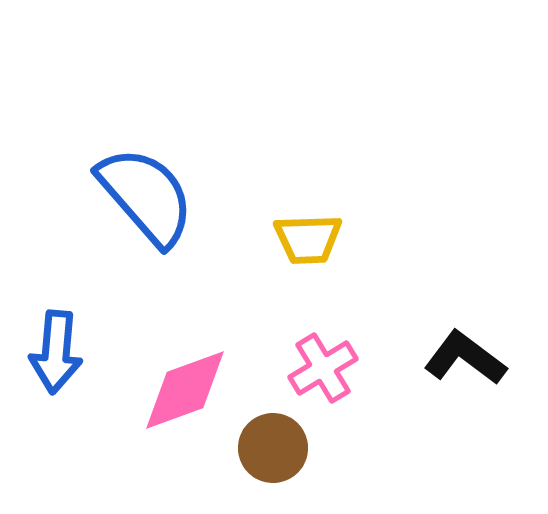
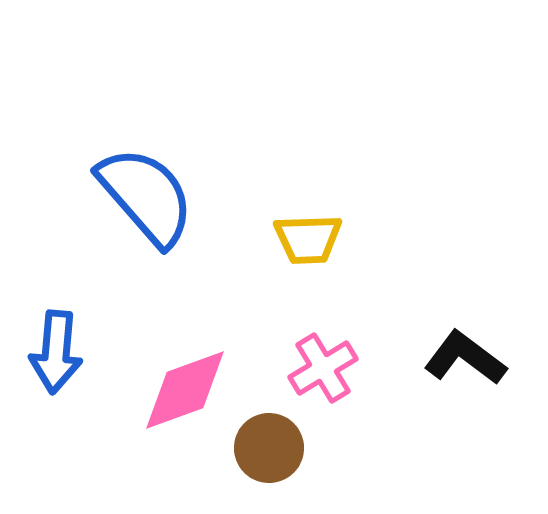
brown circle: moved 4 px left
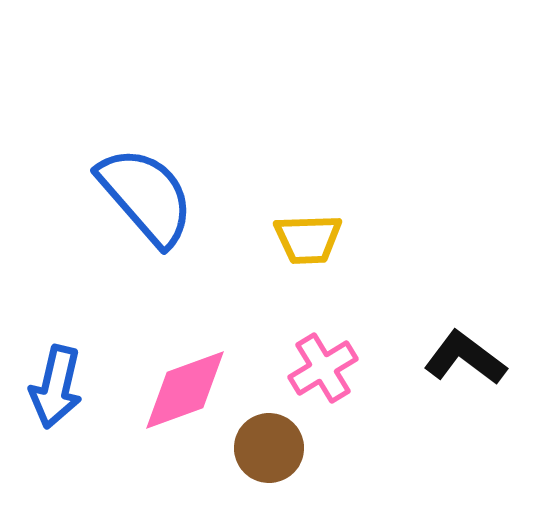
blue arrow: moved 35 px down; rotated 8 degrees clockwise
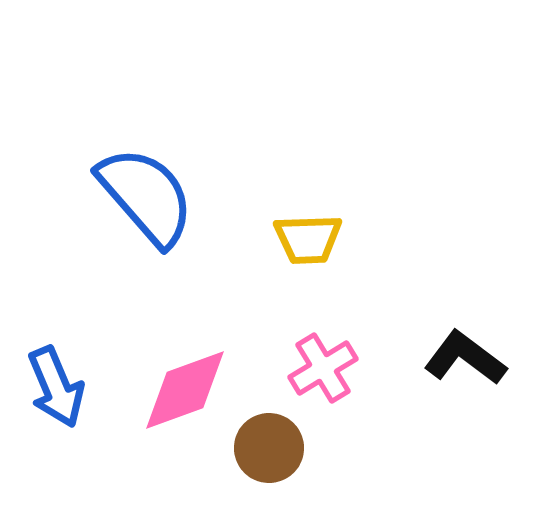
blue arrow: rotated 36 degrees counterclockwise
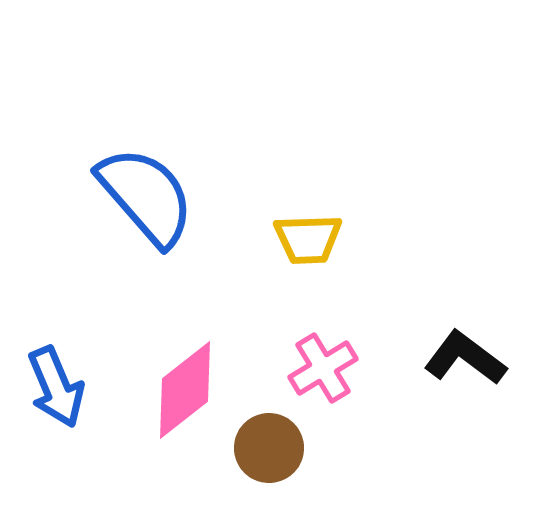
pink diamond: rotated 18 degrees counterclockwise
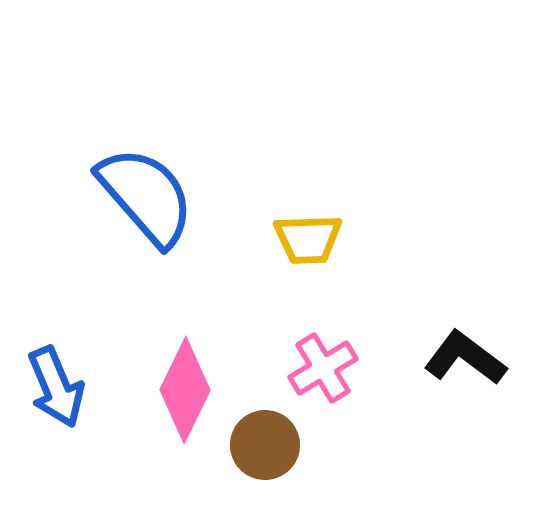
pink diamond: rotated 26 degrees counterclockwise
brown circle: moved 4 px left, 3 px up
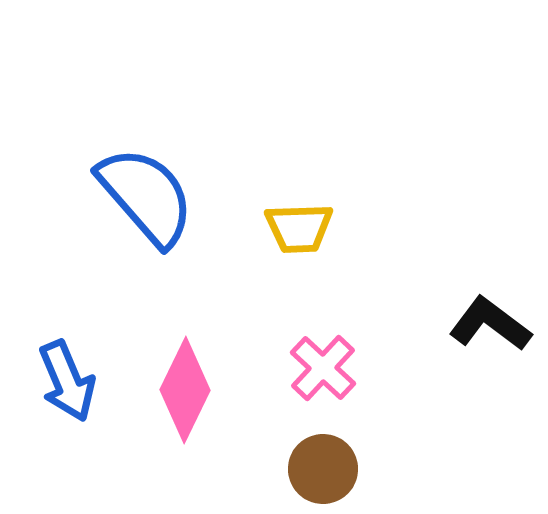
yellow trapezoid: moved 9 px left, 11 px up
black L-shape: moved 25 px right, 34 px up
pink cross: rotated 16 degrees counterclockwise
blue arrow: moved 11 px right, 6 px up
brown circle: moved 58 px right, 24 px down
